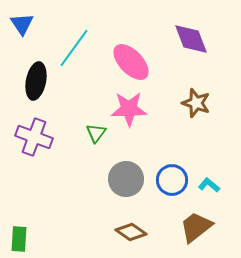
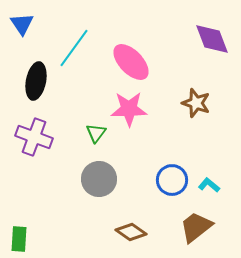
purple diamond: moved 21 px right
gray circle: moved 27 px left
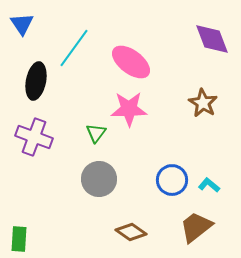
pink ellipse: rotated 9 degrees counterclockwise
brown star: moved 7 px right; rotated 12 degrees clockwise
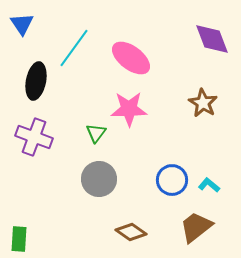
pink ellipse: moved 4 px up
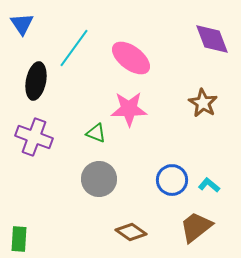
green triangle: rotated 45 degrees counterclockwise
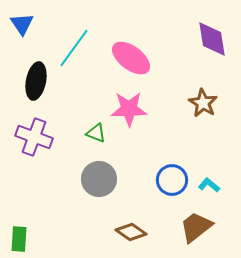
purple diamond: rotated 12 degrees clockwise
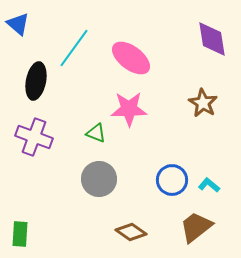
blue triangle: moved 4 px left; rotated 15 degrees counterclockwise
green rectangle: moved 1 px right, 5 px up
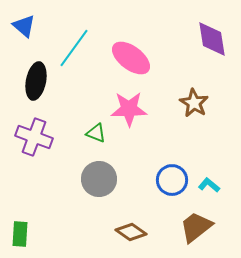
blue triangle: moved 6 px right, 2 px down
brown star: moved 9 px left
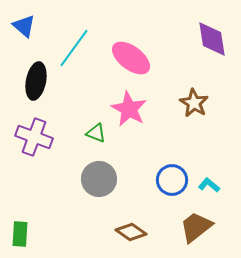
pink star: rotated 30 degrees clockwise
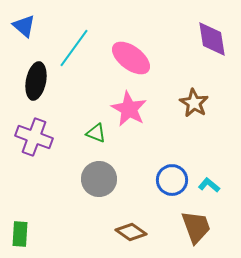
brown trapezoid: rotated 108 degrees clockwise
